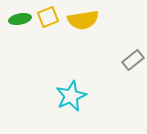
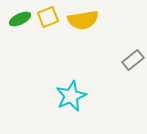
green ellipse: rotated 15 degrees counterclockwise
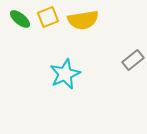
green ellipse: rotated 65 degrees clockwise
cyan star: moved 6 px left, 22 px up
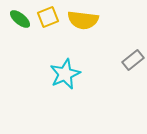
yellow semicircle: rotated 16 degrees clockwise
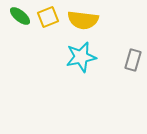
green ellipse: moved 3 px up
gray rectangle: rotated 35 degrees counterclockwise
cyan star: moved 16 px right, 17 px up; rotated 12 degrees clockwise
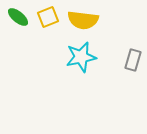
green ellipse: moved 2 px left, 1 px down
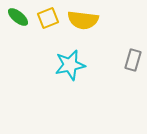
yellow square: moved 1 px down
cyan star: moved 11 px left, 8 px down
